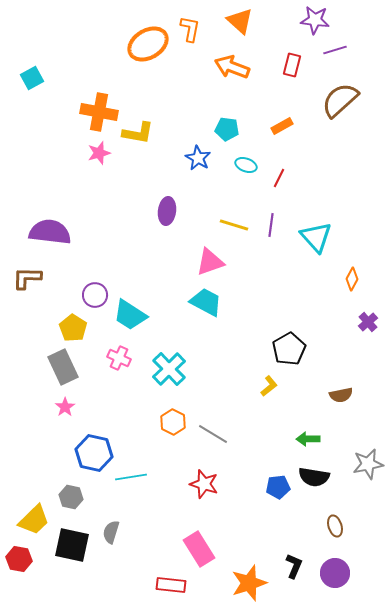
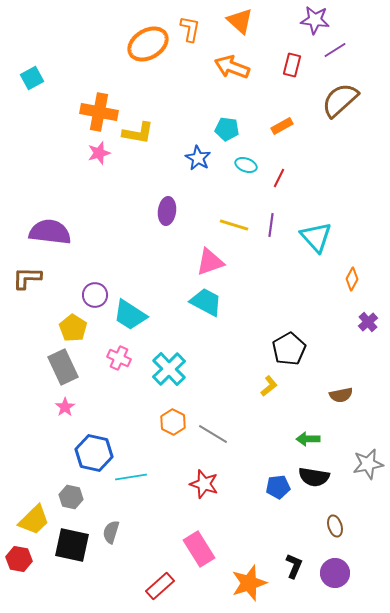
purple line at (335, 50): rotated 15 degrees counterclockwise
red rectangle at (171, 585): moved 11 px left, 1 px down; rotated 48 degrees counterclockwise
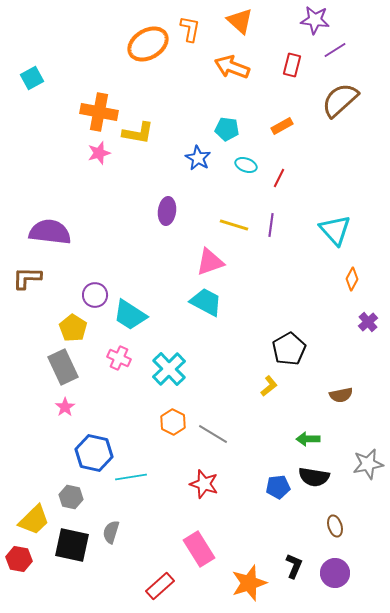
cyan triangle at (316, 237): moved 19 px right, 7 px up
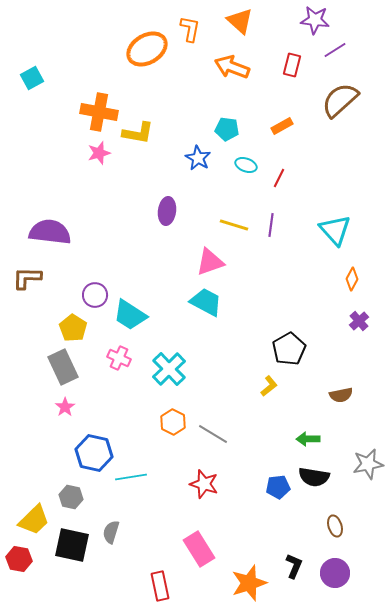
orange ellipse at (148, 44): moved 1 px left, 5 px down
purple cross at (368, 322): moved 9 px left, 1 px up
red rectangle at (160, 586): rotated 60 degrees counterclockwise
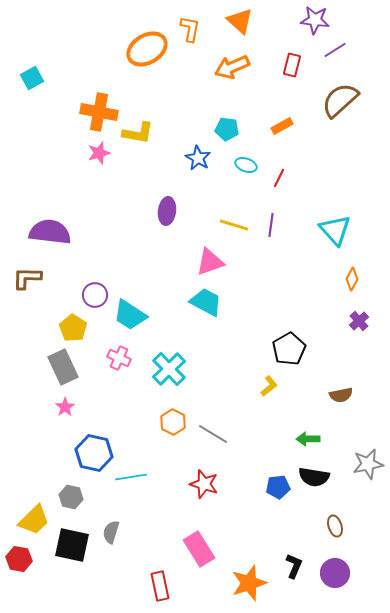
orange arrow at (232, 67): rotated 44 degrees counterclockwise
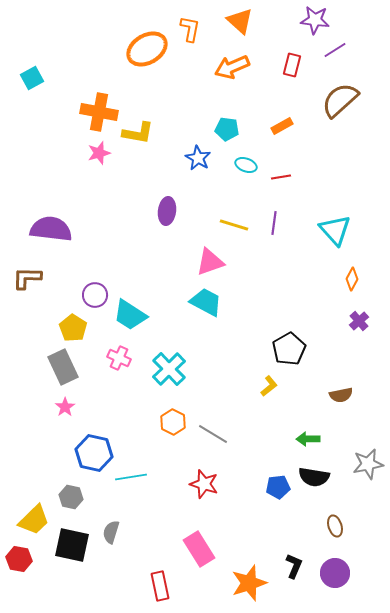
red line at (279, 178): moved 2 px right, 1 px up; rotated 54 degrees clockwise
purple line at (271, 225): moved 3 px right, 2 px up
purple semicircle at (50, 232): moved 1 px right, 3 px up
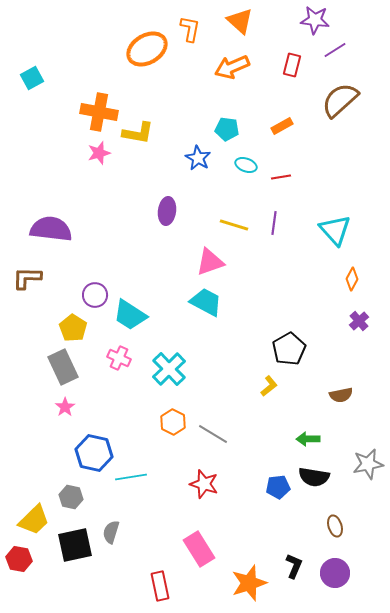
black square at (72, 545): moved 3 px right; rotated 24 degrees counterclockwise
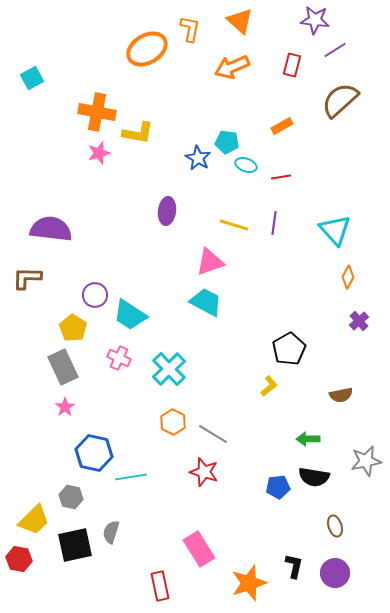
orange cross at (99, 112): moved 2 px left
cyan pentagon at (227, 129): moved 13 px down
orange diamond at (352, 279): moved 4 px left, 2 px up
gray star at (368, 464): moved 2 px left, 3 px up
red star at (204, 484): moved 12 px up
black L-shape at (294, 566): rotated 10 degrees counterclockwise
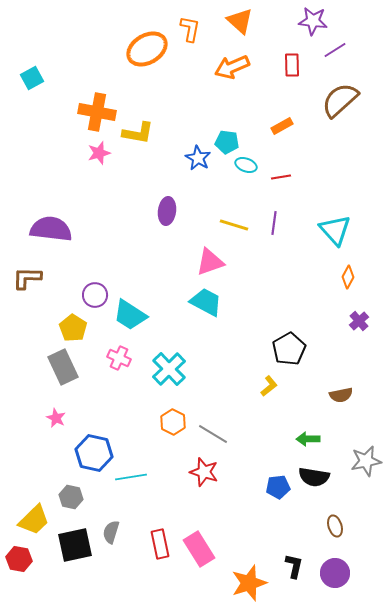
purple star at (315, 20): moved 2 px left, 1 px down
red rectangle at (292, 65): rotated 15 degrees counterclockwise
pink star at (65, 407): moved 9 px left, 11 px down; rotated 12 degrees counterclockwise
red rectangle at (160, 586): moved 42 px up
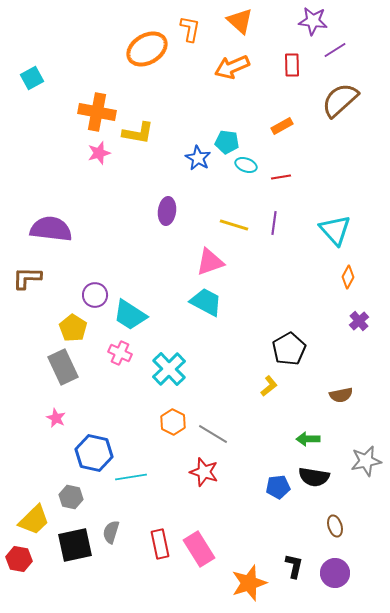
pink cross at (119, 358): moved 1 px right, 5 px up
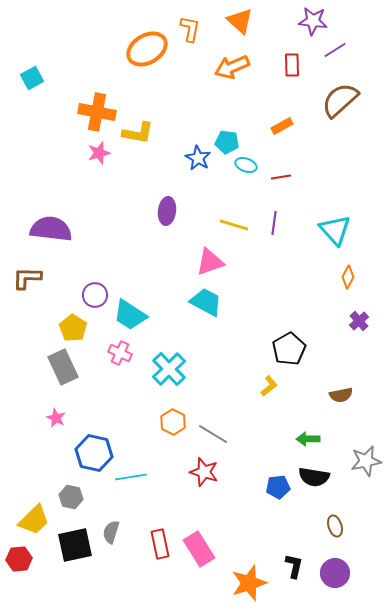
red hexagon at (19, 559): rotated 15 degrees counterclockwise
